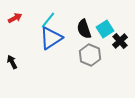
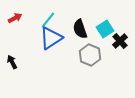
black semicircle: moved 4 px left
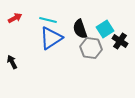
cyan line: rotated 66 degrees clockwise
black cross: rotated 14 degrees counterclockwise
gray hexagon: moved 1 px right, 7 px up; rotated 15 degrees counterclockwise
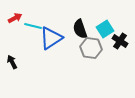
cyan line: moved 15 px left, 6 px down
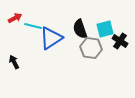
cyan square: rotated 18 degrees clockwise
black arrow: moved 2 px right
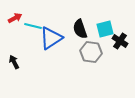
gray hexagon: moved 4 px down
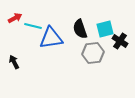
blue triangle: rotated 25 degrees clockwise
gray hexagon: moved 2 px right, 1 px down; rotated 15 degrees counterclockwise
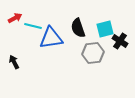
black semicircle: moved 2 px left, 1 px up
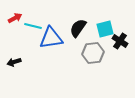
black semicircle: rotated 54 degrees clockwise
black arrow: rotated 80 degrees counterclockwise
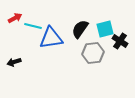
black semicircle: moved 2 px right, 1 px down
